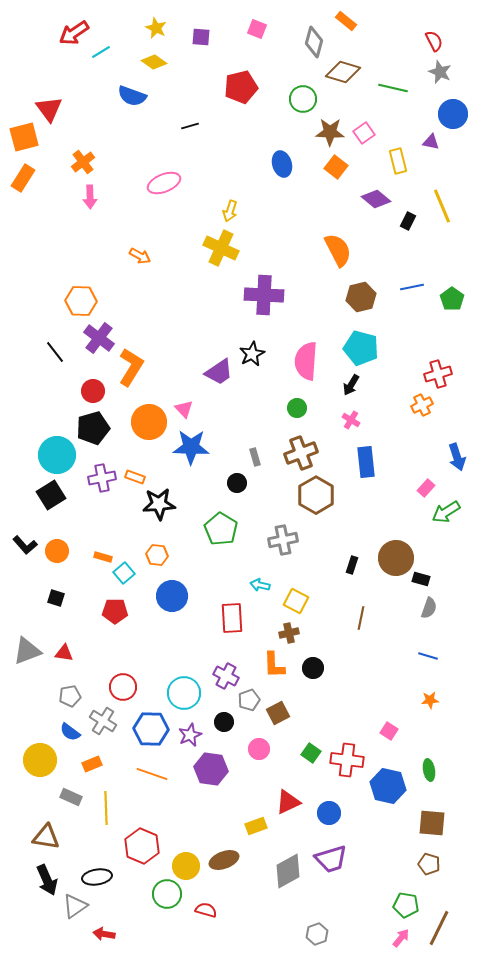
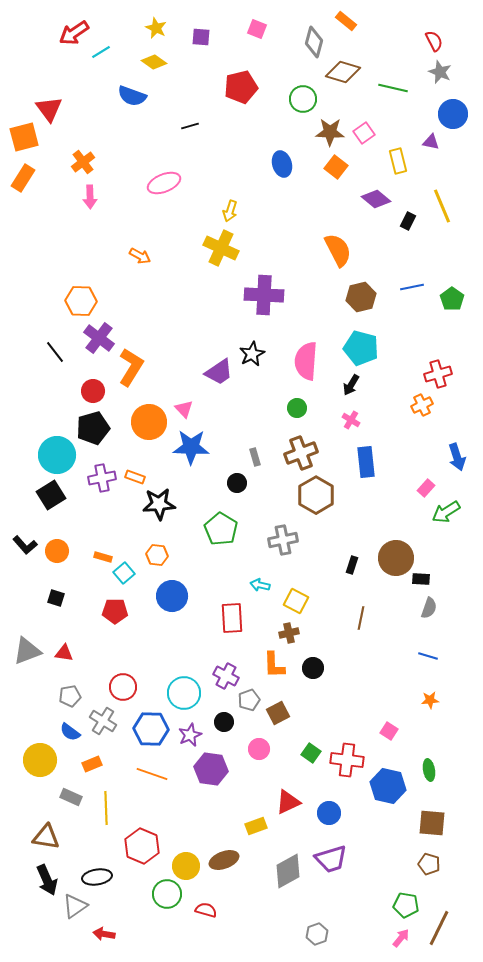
black rectangle at (421, 579): rotated 12 degrees counterclockwise
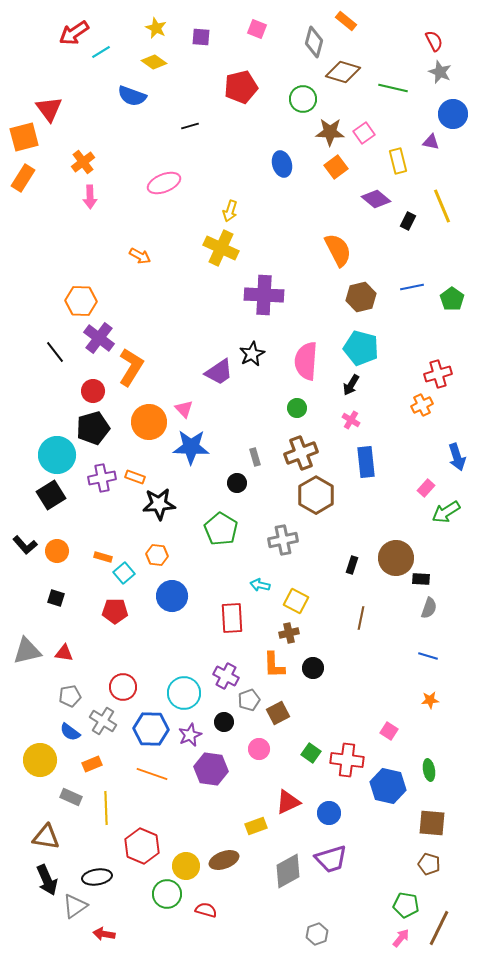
orange square at (336, 167): rotated 15 degrees clockwise
gray triangle at (27, 651): rotated 8 degrees clockwise
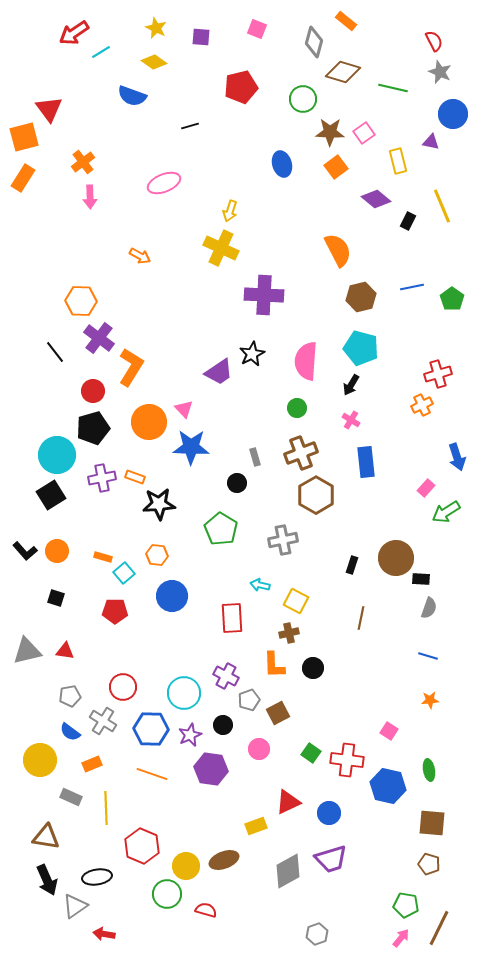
black L-shape at (25, 545): moved 6 px down
red triangle at (64, 653): moved 1 px right, 2 px up
black circle at (224, 722): moved 1 px left, 3 px down
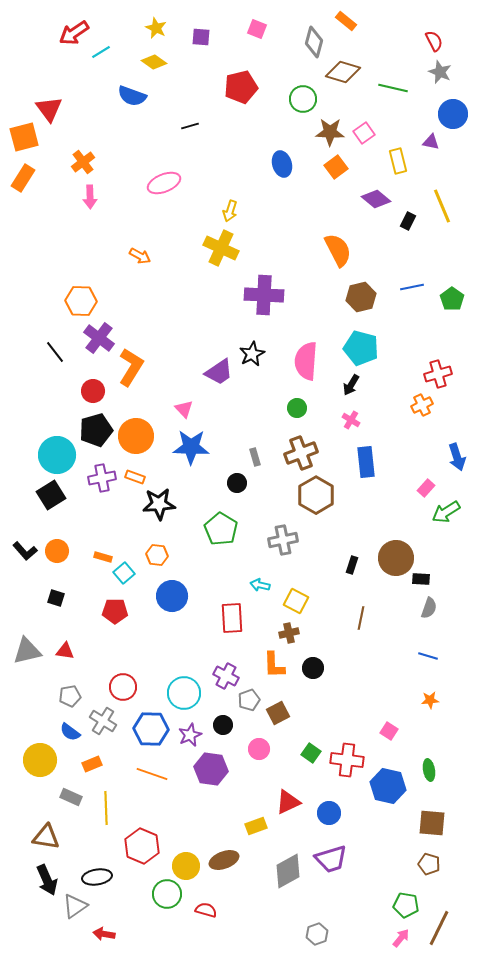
orange circle at (149, 422): moved 13 px left, 14 px down
black pentagon at (93, 428): moved 3 px right, 2 px down
